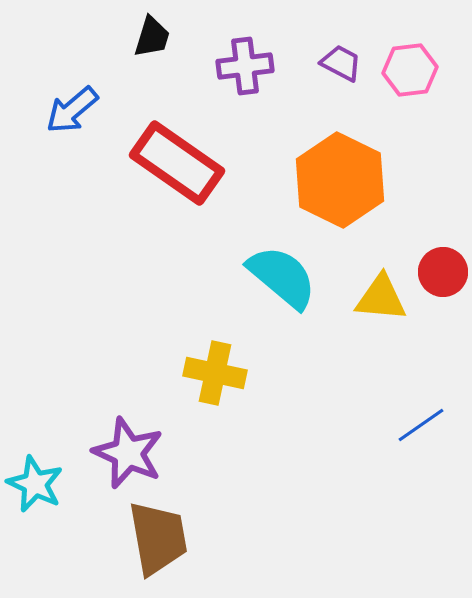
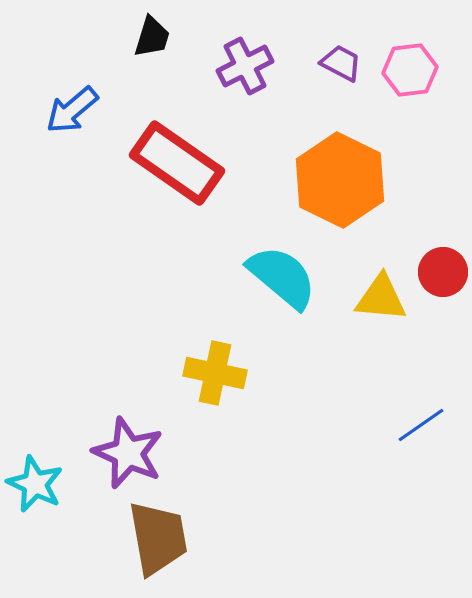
purple cross: rotated 20 degrees counterclockwise
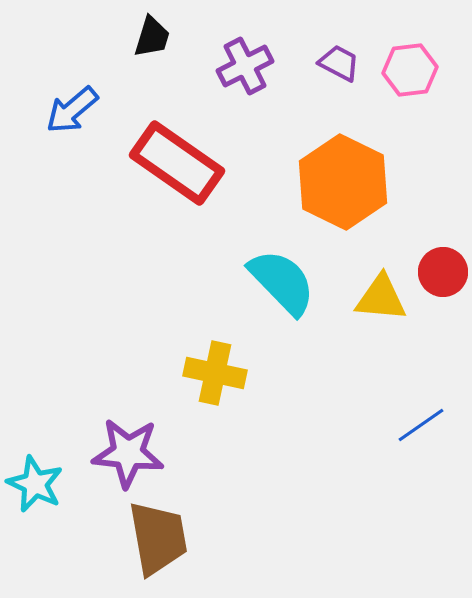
purple trapezoid: moved 2 px left
orange hexagon: moved 3 px right, 2 px down
cyan semicircle: moved 5 px down; rotated 6 degrees clockwise
purple star: rotated 18 degrees counterclockwise
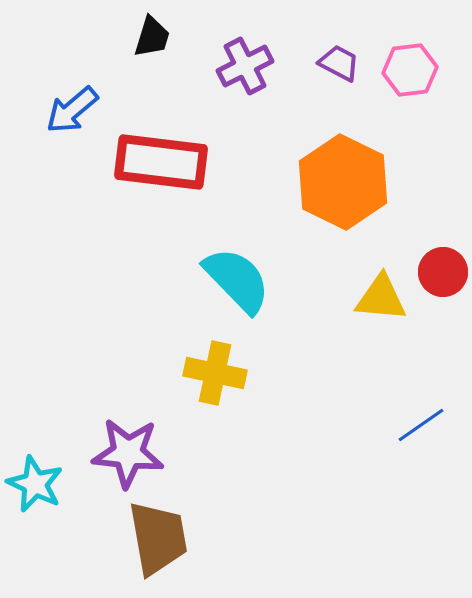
red rectangle: moved 16 px left, 1 px up; rotated 28 degrees counterclockwise
cyan semicircle: moved 45 px left, 2 px up
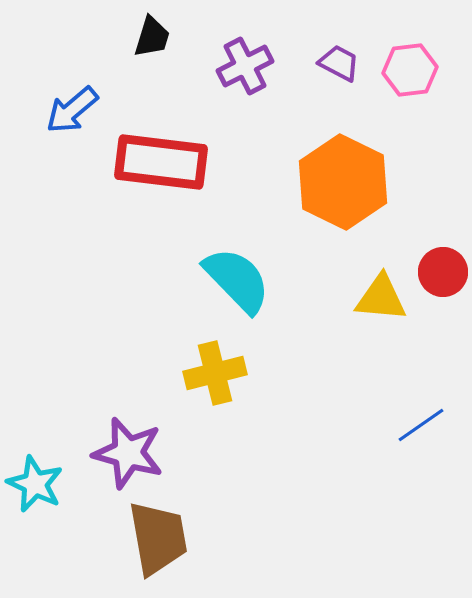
yellow cross: rotated 26 degrees counterclockwise
purple star: rotated 10 degrees clockwise
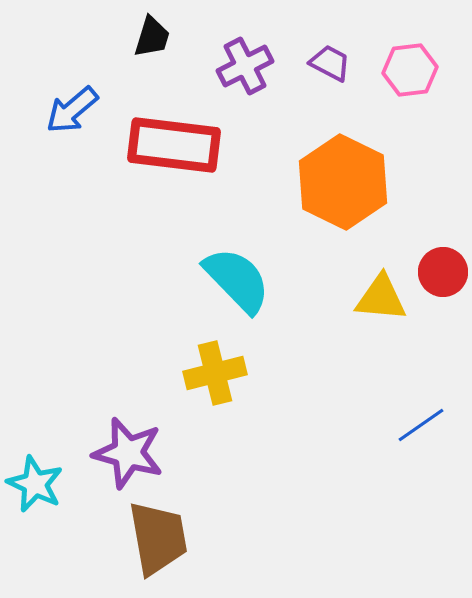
purple trapezoid: moved 9 px left
red rectangle: moved 13 px right, 17 px up
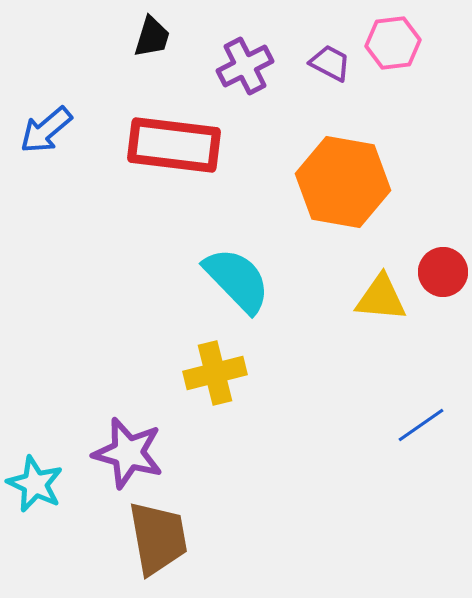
pink hexagon: moved 17 px left, 27 px up
blue arrow: moved 26 px left, 20 px down
orange hexagon: rotated 16 degrees counterclockwise
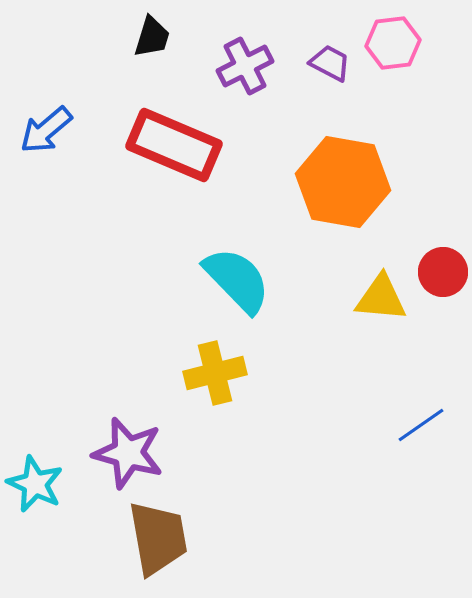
red rectangle: rotated 16 degrees clockwise
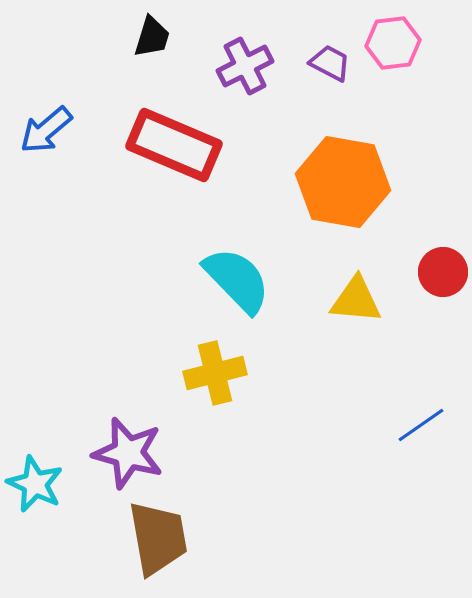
yellow triangle: moved 25 px left, 2 px down
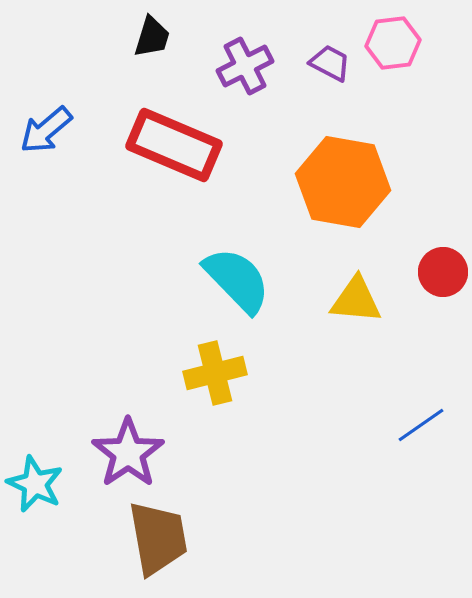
purple star: rotated 22 degrees clockwise
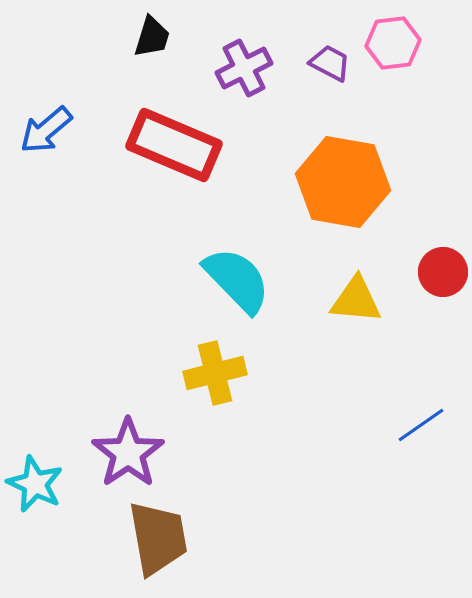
purple cross: moved 1 px left, 2 px down
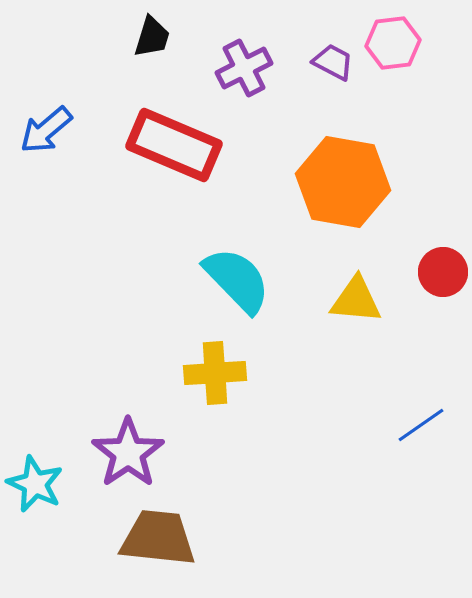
purple trapezoid: moved 3 px right, 1 px up
yellow cross: rotated 10 degrees clockwise
brown trapezoid: rotated 74 degrees counterclockwise
